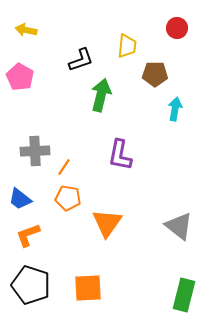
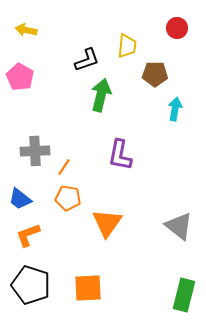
black L-shape: moved 6 px right
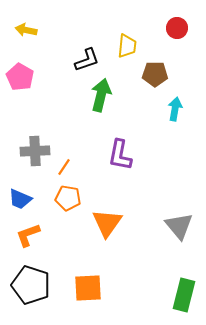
blue trapezoid: rotated 15 degrees counterclockwise
gray triangle: rotated 12 degrees clockwise
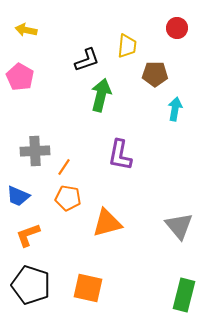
blue trapezoid: moved 2 px left, 3 px up
orange triangle: rotated 40 degrees clockwise
orange square: rotated 16 degrees clockwise
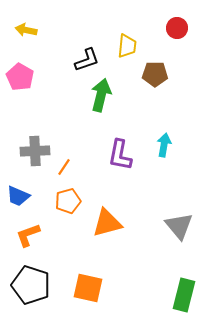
cyan arrow: moved 11 px left, 36 px down
orange pentagon: moved 3 px down; rotated 25 degrees counterclockwise
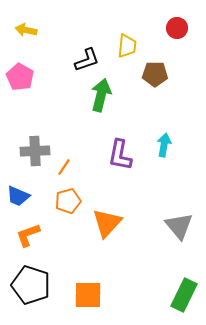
orange triangle: rotated 32 degrees counterclockwise
orange square: moved 7 px down; rotated 12 degrees counterclockwise
green rectangle: rotated 12 degrees clockwise
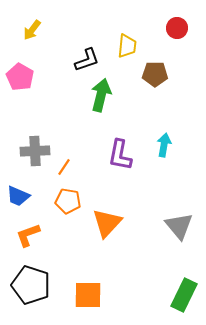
yellow arrow: moved 6 px right; rotated 65 degrees counterclockwise
orange pentagon: rotated 25 degrees clockwise
